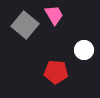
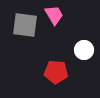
gray square: rotated 32 degrees counterclockwise
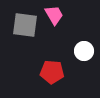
white circle: moved 1 px down
red pentagon: moved 4 px left
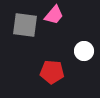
pink trapezoid: rotated 70 degrees clockwise
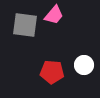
white circle: moved 14 px down
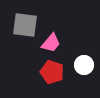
pink trapezoid: moved 3 px left, 28 px down
red pentagon: rotated 15 degrees clockwise
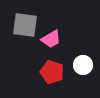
pink trapezoid: moved 4 px up; rotated 20 degrees clockwise
white circle: moved 1 px left
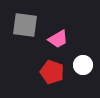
pink trapezoid: moved 7 px right
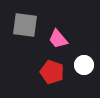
pink trapezoid: rotated 80 degrees clockwise
white circle: moved 1 px right
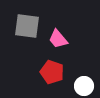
gray square: moved 2 px right, 1 px down
white circle: moved 21 px down
